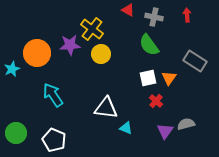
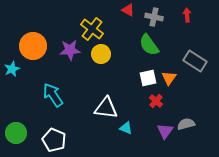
purple star: moved 5 px down
orange circle: moved 4 px left, 7 px up
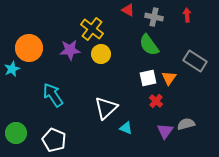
orange circle: moved 4 px left, 2 px down
white triangle: rotated 50 degrees counterclockwise
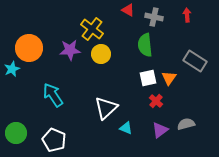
green semicircle: moved 4 px left; rotated 30 degrees clockwise
purple triangle: moved 5 px left, 1 px up; rotated 18 degrees clockwise
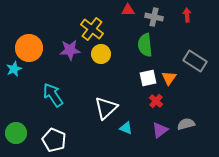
red triangle: rotated 32 degrees counterclockwise
cyan star: moved 2 px right
